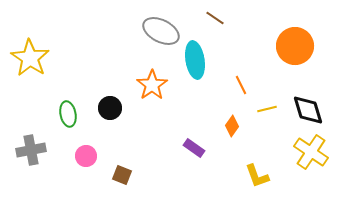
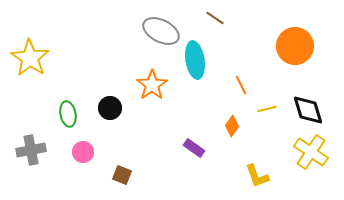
pink circle: moved 3 px left, 4 px up
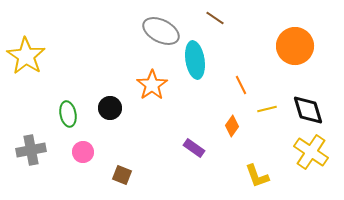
yellow star: moved 4 px left, 2 px up
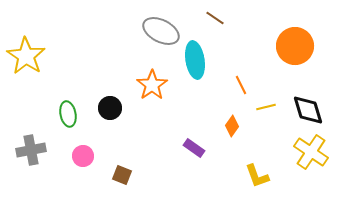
yellow line: moved 1 px left, 2 px up
pink circle: moved 4 px down
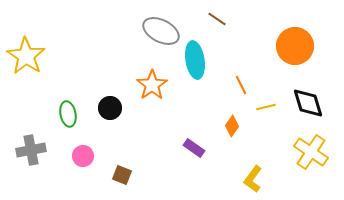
brown line: moved 2 px right, 1 px down
black diamond: moved 7 px up
yellow L-shape: moved 4 px left, 3 px down; rotated 56 degrees clockwise
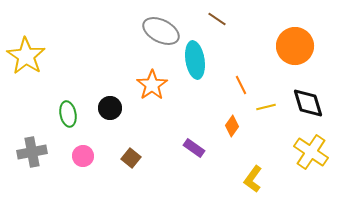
gray cross: moved 1 px right, 2 px down
brown square: moved 9 px right, 17 px up; rotated 18 degrees clockwise
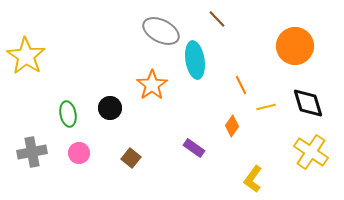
brown line: rotated 12 degrees clockwise
pink circle: moved 4 px left, 3 px up
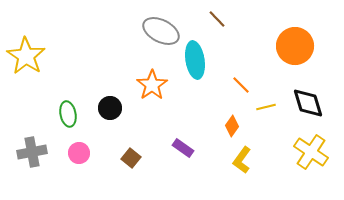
orange line: rotated 18 degrees counterclockwise
purple rectangle: moved 11 px left
yellow L-shape: moved 11 px left, 19 px up
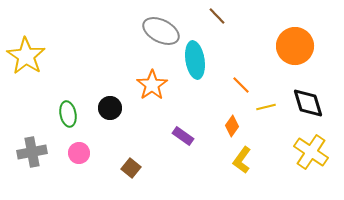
brown line: moved 3 px up
purple rectangle: moved 12 px up
brown square: moved 10 px down
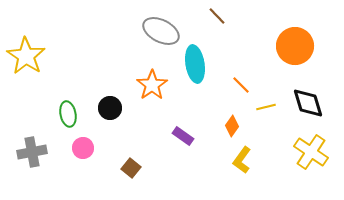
cyan ellipse: moved 4 px down
pink circle: moved 4 px right, 5 px up
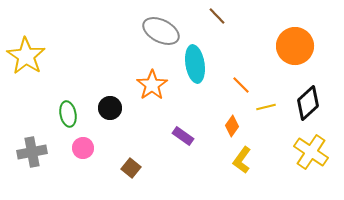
black diamond: rotated 64 degrees clockwise
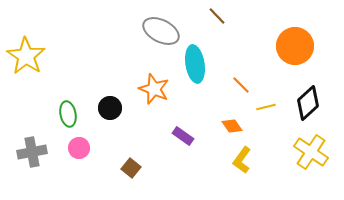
orange star: moved 2 px right, 4 px down; rotated 16 degrees counterclockwise
orange diamond: rotated 70 degrees counterclockwise
pink circle: moved 4 px left
